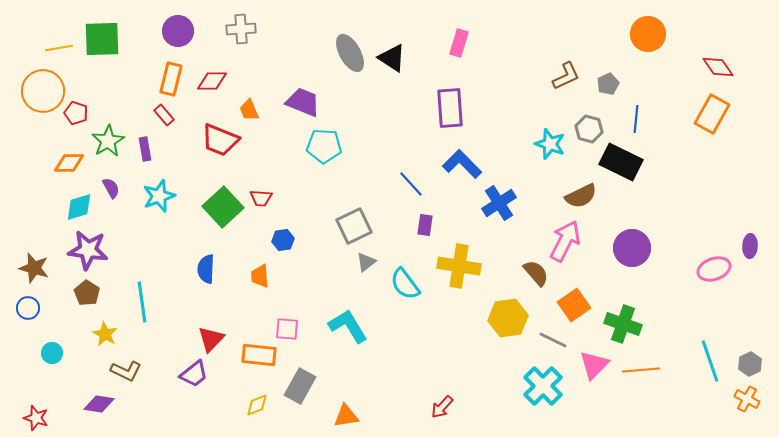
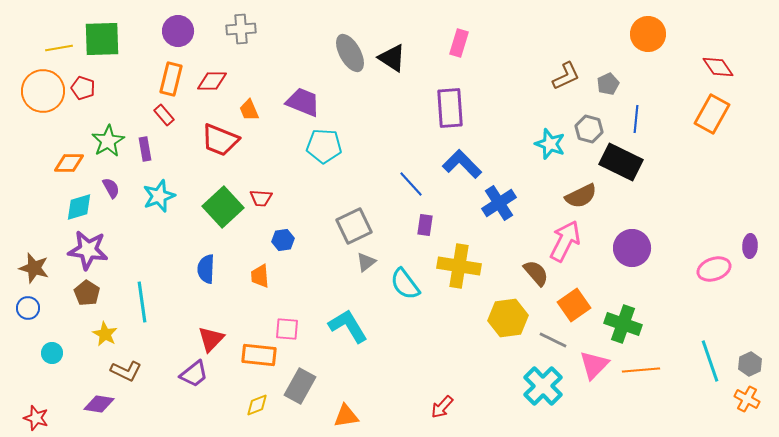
red pentagon at (76, 113): moved 7 px right, 25 px up
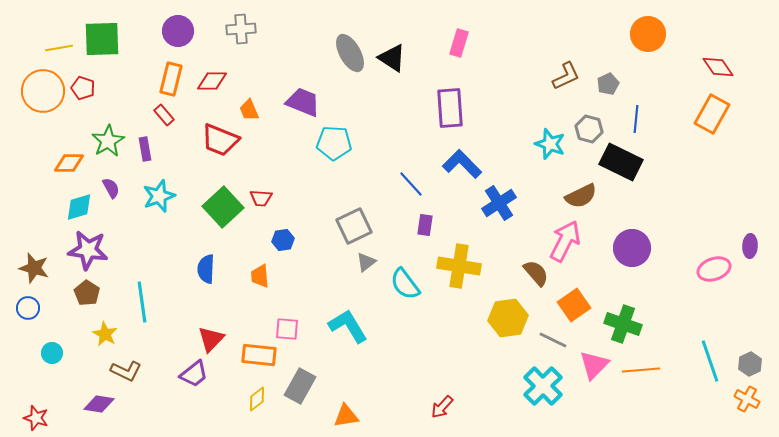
cyan pentagon at (324, 146): moved 10 px right, 3 px up
yellow diamond at (257, 405): moved 6 px up; rotated 15 degrees counterclockwise
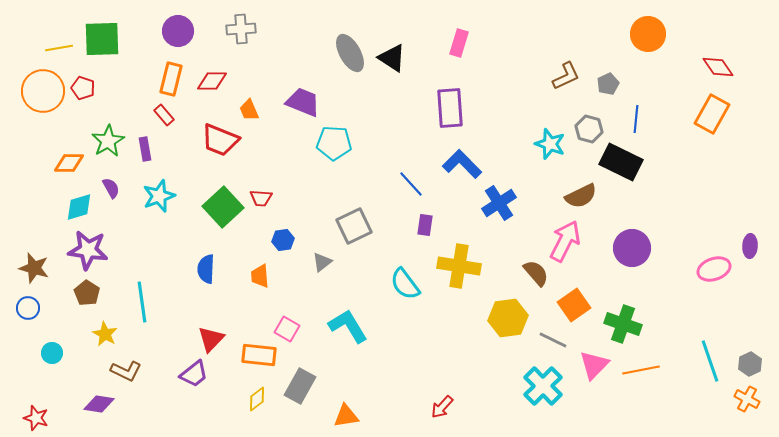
gray triangle at (366, 262): moved 44 px left
pink square at (287, 329): rotated 25 degrees clockwise
orange line at (641, 370): rotated 6 degrees counterclockwise
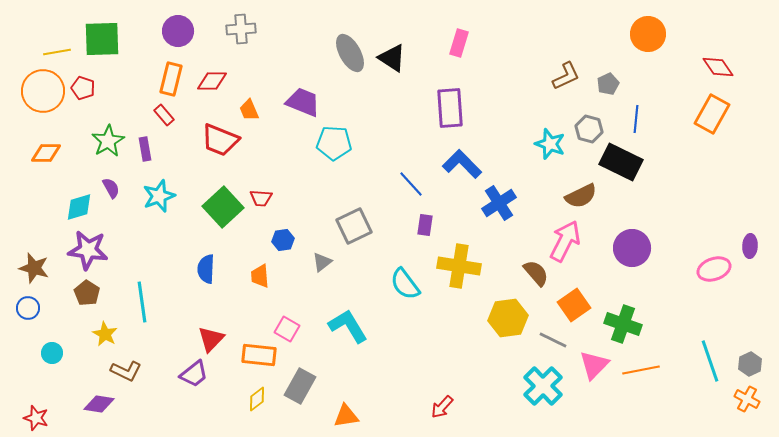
yellow line at (59, 48): moved 2 px left, 4 px down
orange diamond at (69, 163): moved 23 px left, 10 px up
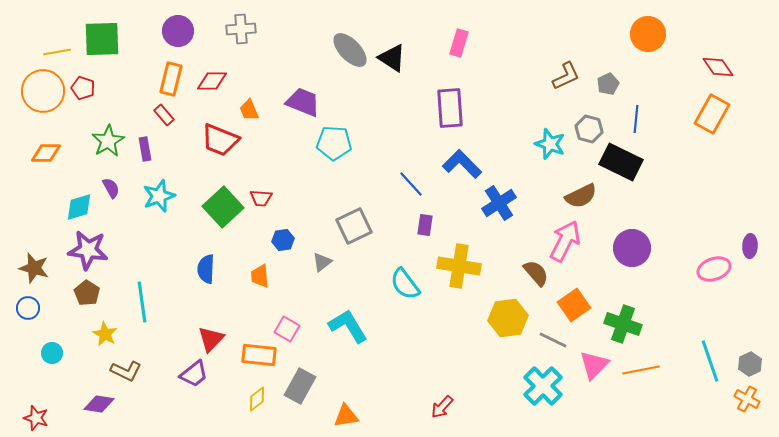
gray ellipse at (350, 53): moved 3 px up; rotated 15 degrees counterclockwise
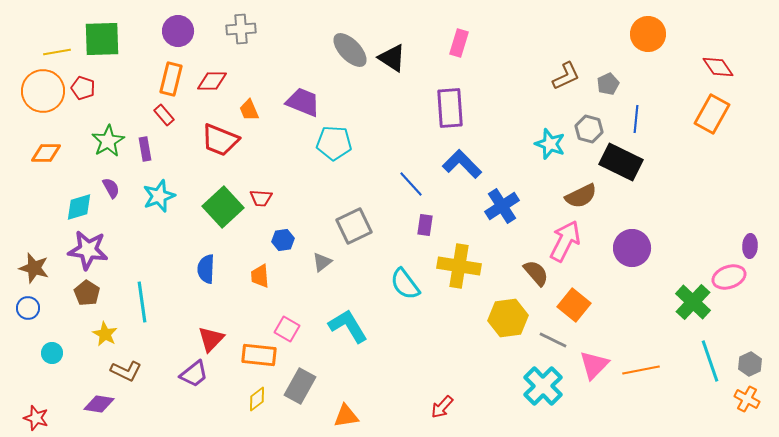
blue cross at (499, 203): moved 3 px right, 3 px down
pink ellipse at (714, 269): moved 15 px right, 8 px down
orange square at (574, 305): rotated 16 degrees counterclockwise
green cross at (623, 324): moved 70 px right, 22 px up; rotated 24 degrees clockwise
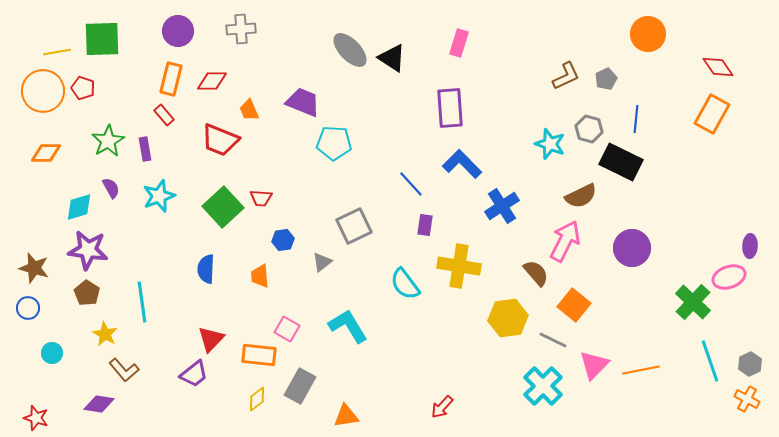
gray pentagon at (608, 84): moved 2 px left, 5 px up
brown L-shape at (126, 371): moved 2 px left, 1 px up; rotated 24 degrees clockwise
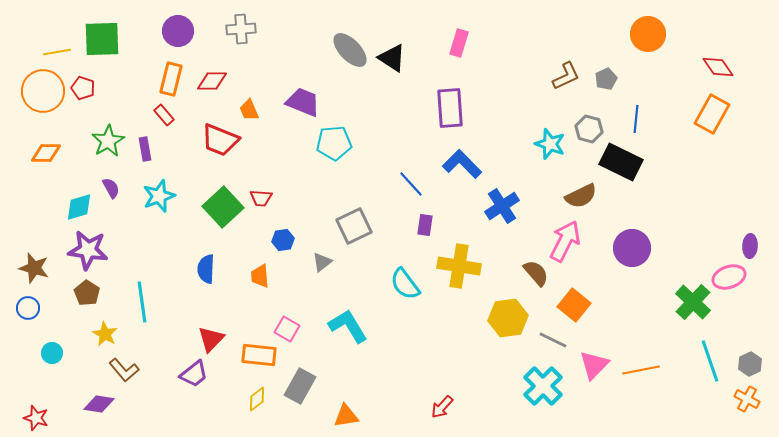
cyan pentagon at (334, 143): rotated 8 degrees counterclockwise
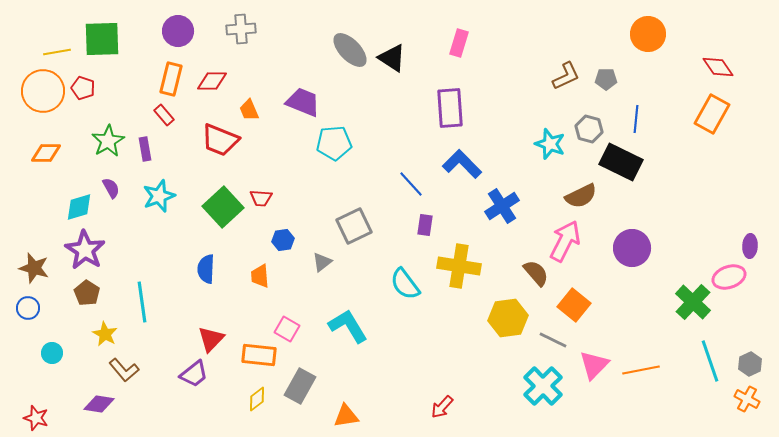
gray pentagon at (606, 79): rotated 25 degrees clockwise
purple star at (88, 250): moved 3 px left; rotated 24 degrees clockwise
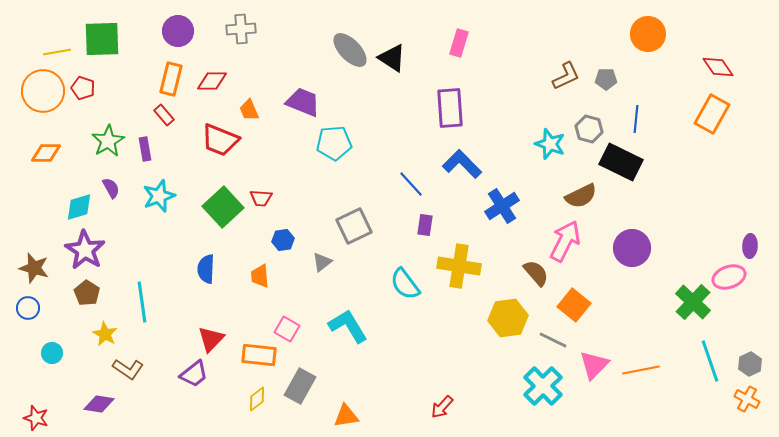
brown L-shape at (124, 370): moved 4 px right, 1 px up; rotated 16 degrees counterclockwise
